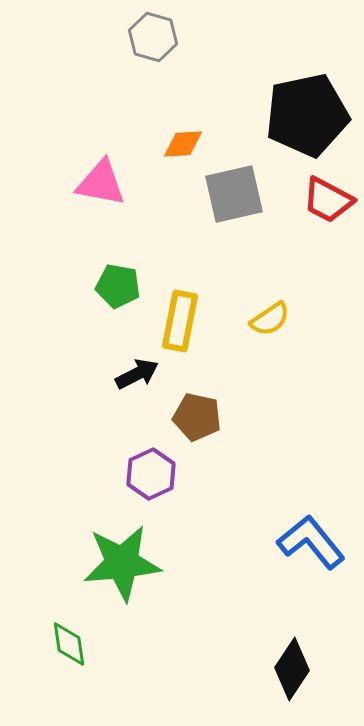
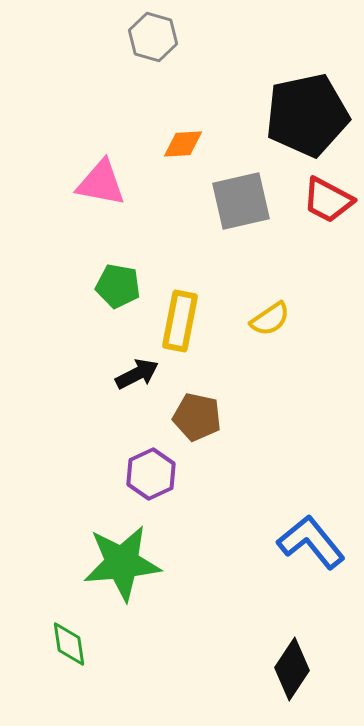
gray square: moved 7 px right, 7 px down
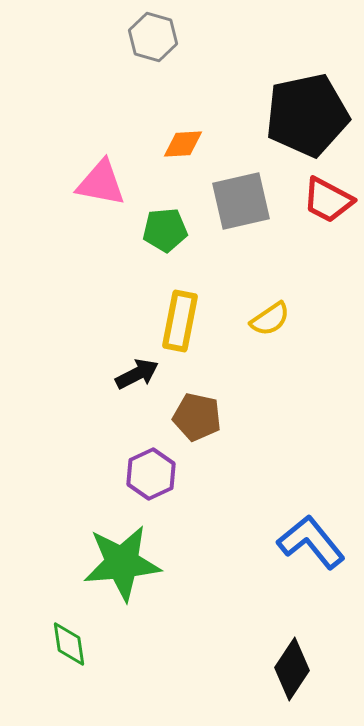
green pentagon: moved 47 px right, 56 px up; rotated 15 degrees counterclockwise
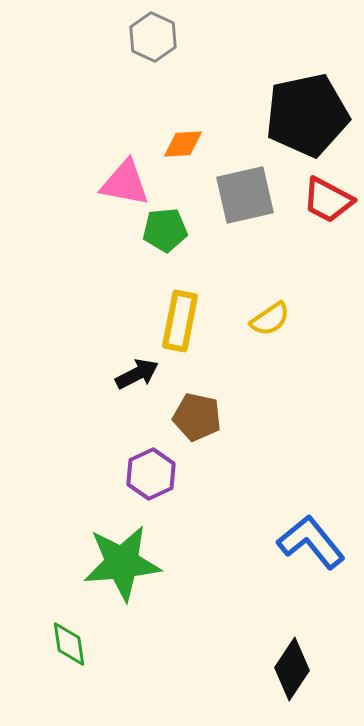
gray hexagon: rotated 9 degrees clockwise
pink triangle: moved 24 px right
gray square: moved 4 px right, 6 px up
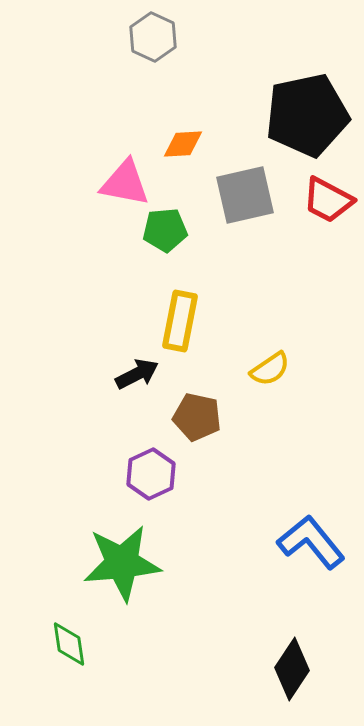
yellow semicircle: moved 50 px down
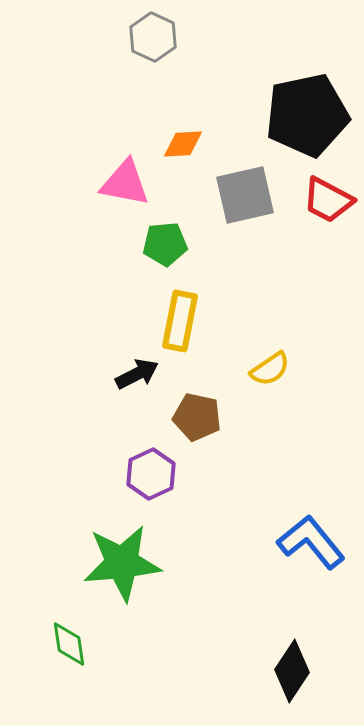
green pentagon: moved 14 px down
black diamond: moved 2 px down
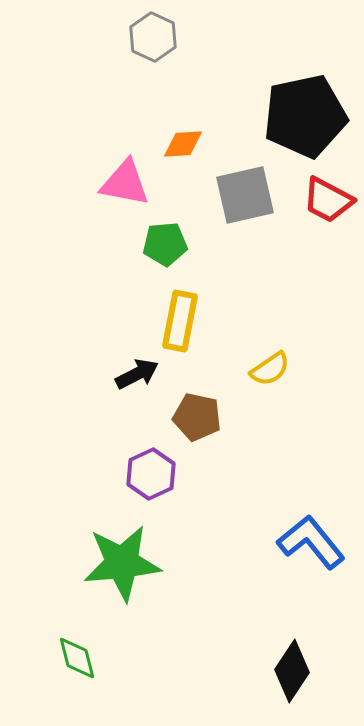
black pentagon: moved 2 px left, 1 px down
green diamond: moved 8 px right, 14 px down; rotated 6 degrees counterclockwise
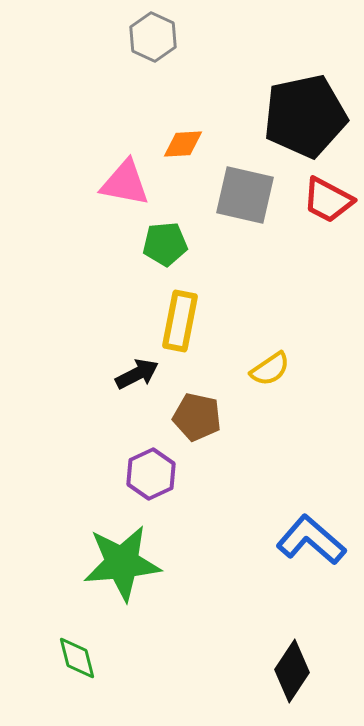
gray square: rotated 26 degrees clockwise
blue L-shape: moved 2 px up; rotated 10 degrees counterclockwise
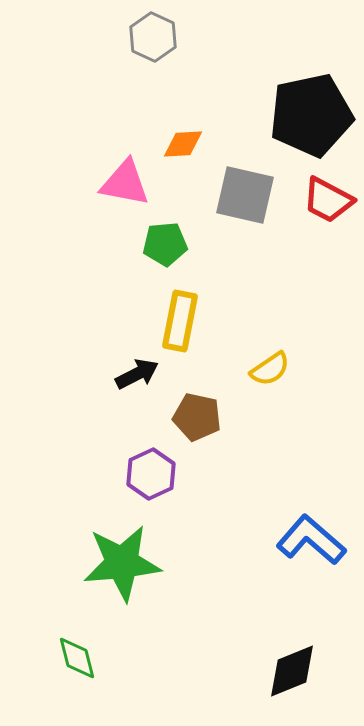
black pentagon: moved 6 px right, 1 px up
black diamond: rotated 34 degrees clockwise
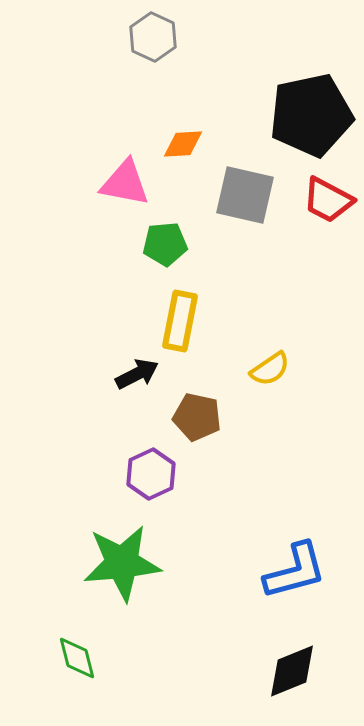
blue L-shape: moved 16 px left, 31 px down; rotated 124 degrees clockwise
